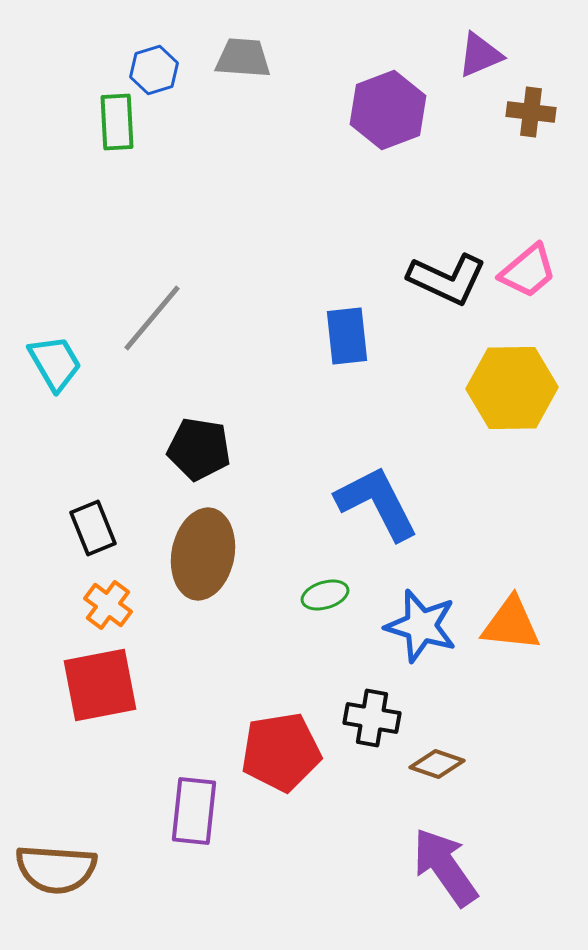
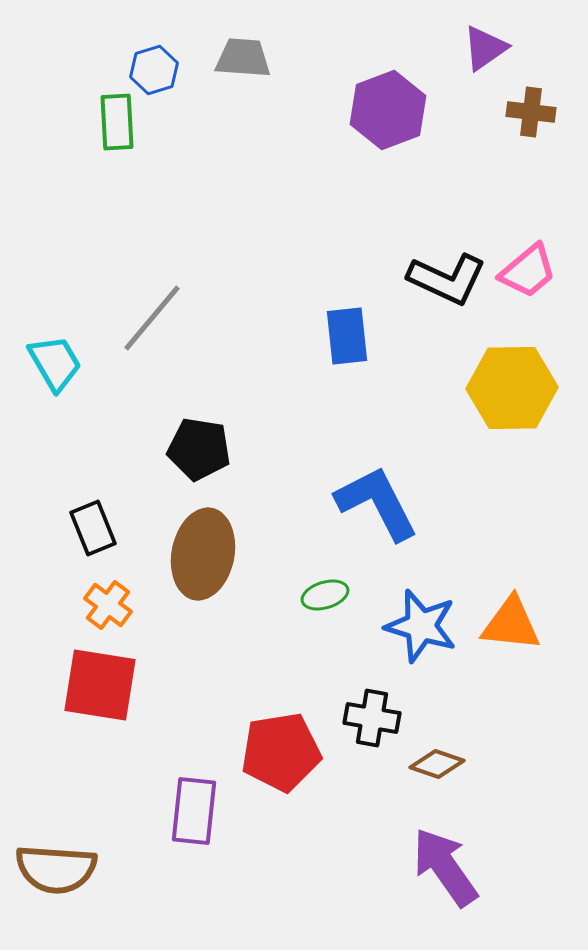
purple triangle: moved 5 px right, 7 px up; rotated 12 degrees counterclockwise
red square: rotated 20 degrees clockwise
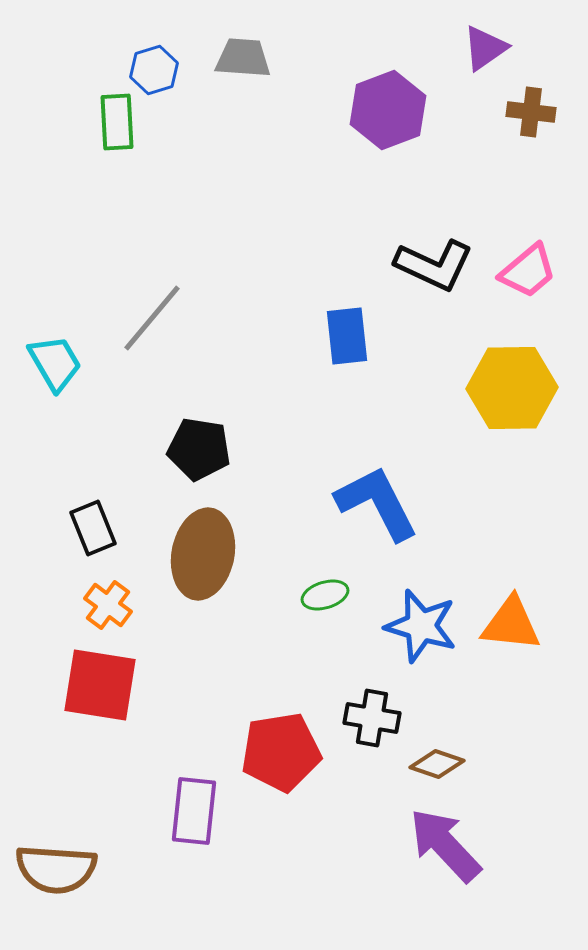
black L-shape: moved 13 px left, 14 px up
purple arrow: moved 22 px up; rotated 8 degrees counterclockwise
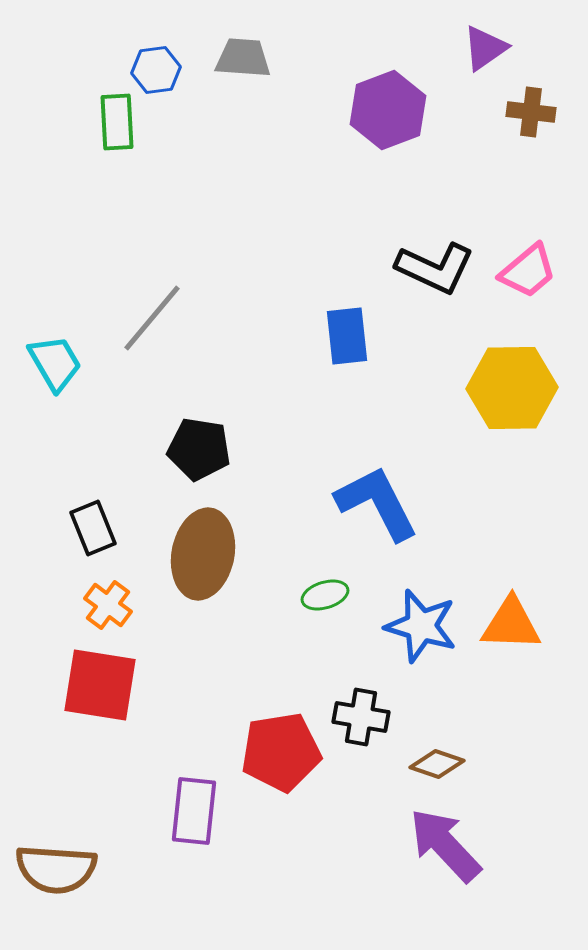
blue hexagon: moved 2 px right; rotated 9 degrees clockwise
black L-shape: moved 1 px right, 3 px down
orange triangle: rotated 4 degrees counterclockwise
black cross: moved 11 px left, 1 px up
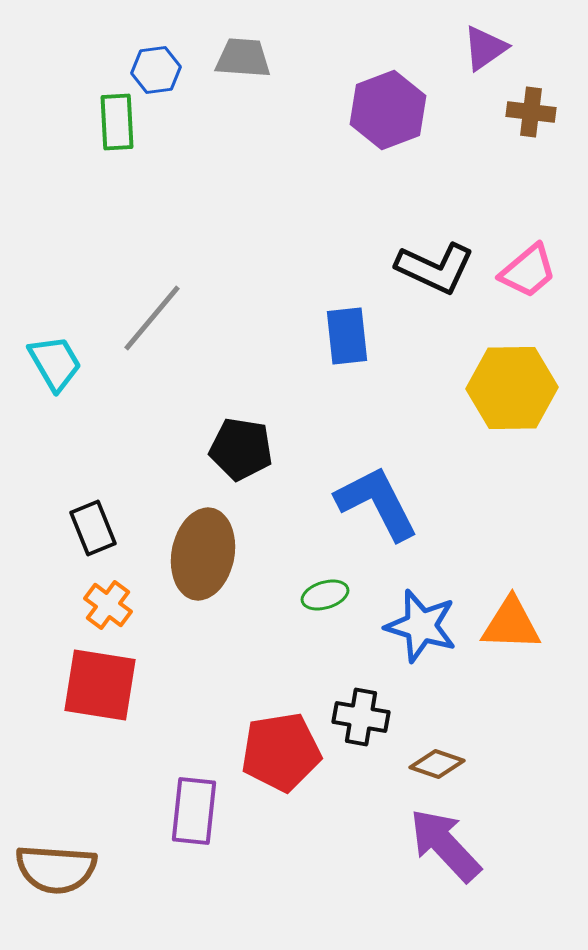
black pentagon: moved 42 px right
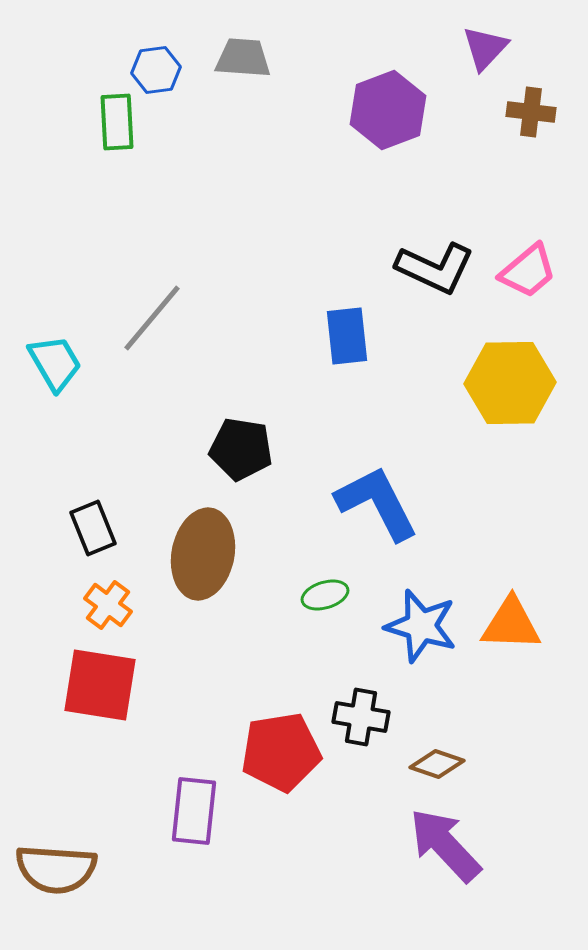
purple triangle: rotated 12 degrees counterclockwise
yellow hexagon: moved 2 px left, 5 px up
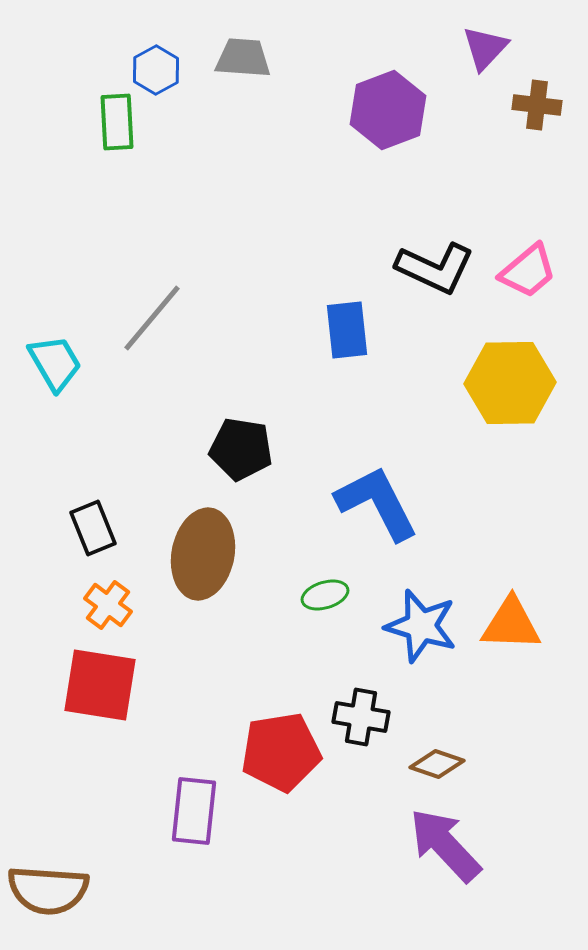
blue hexagon: rotated 21 degrees counterclockwise
brown cross: moved 6 px right, 7 px up
blue rectangle: moved 6 px up
brown semicircle: moved 8 px left, 21 px down
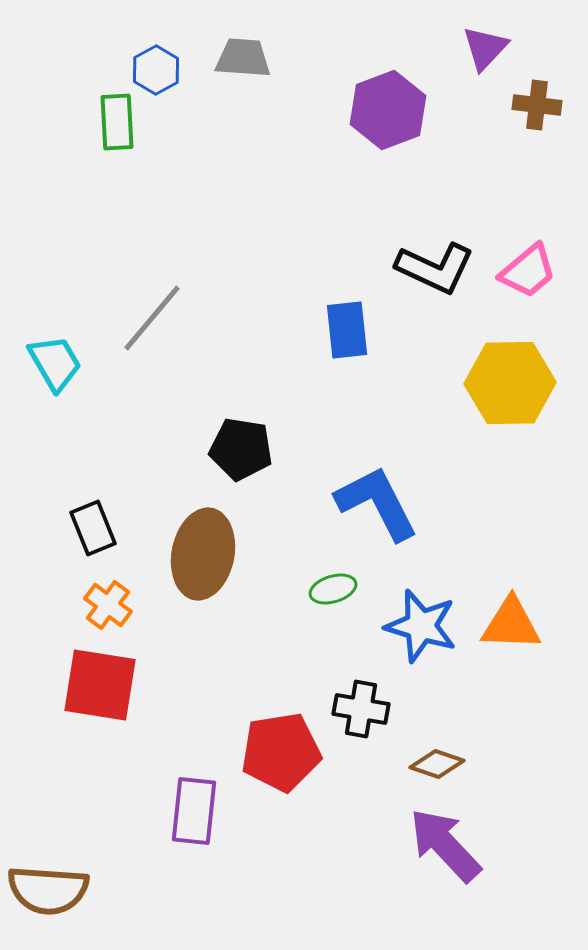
green ellipse: moved 8 px right, 6 px up
black cross: moved 8 px up
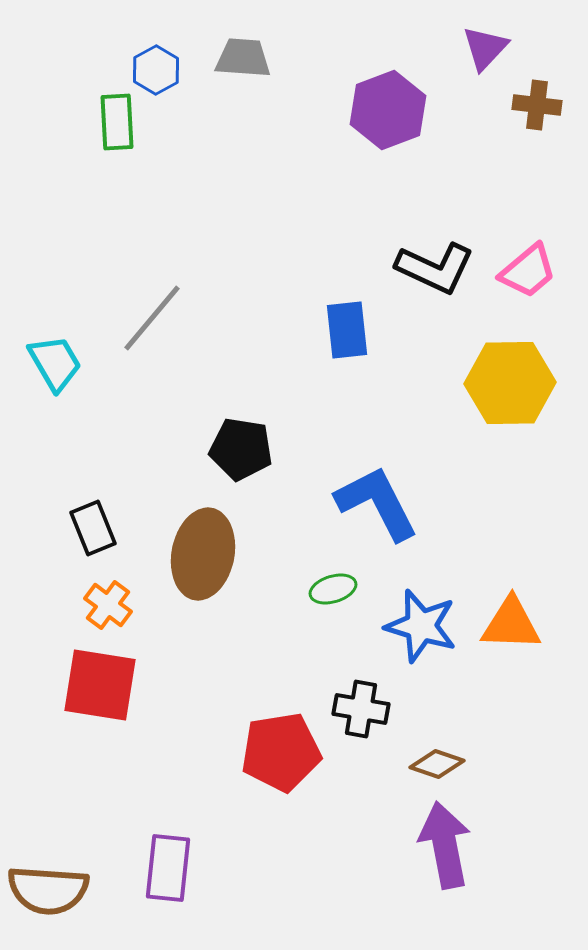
purple rectangle: moved 26 px left, 57 px down
purple arrow: rotated 32 degrees clockwise
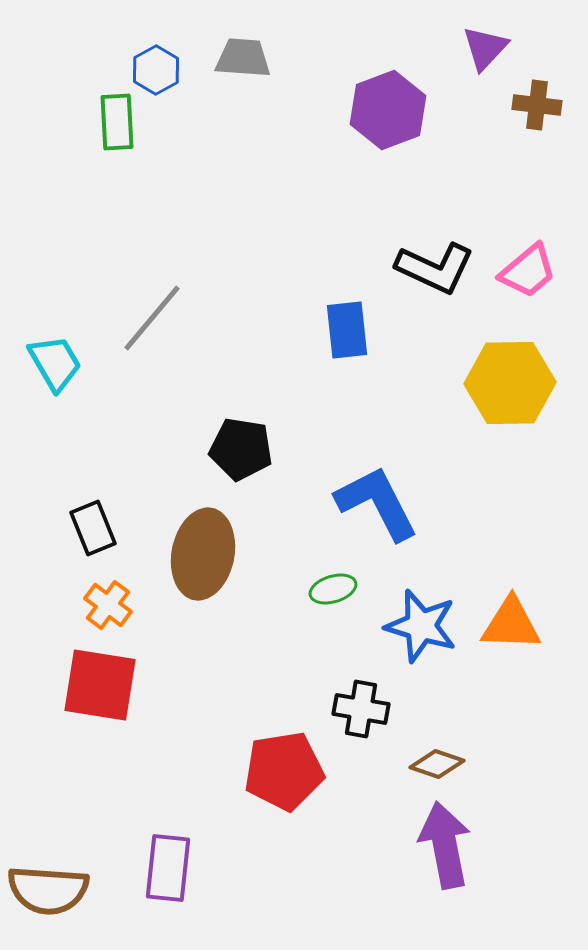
red pentagon: moved 3 px right, 19 px down
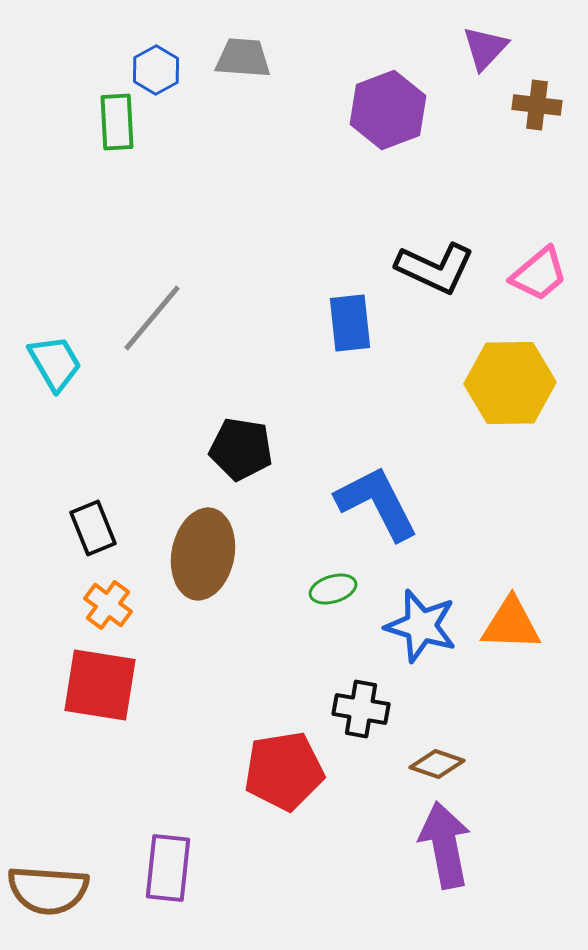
pink trapezoid: moved 11 px right, 3 px down
blue rectangle: moved 3 px right, 7 px up
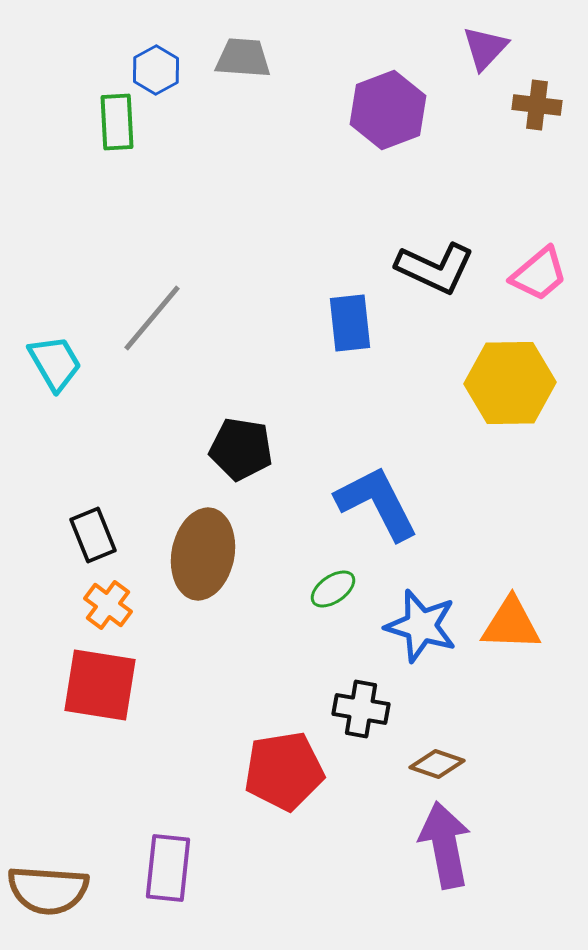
black rectangle: moved 7 px down
green ellipse: rotated 18 degrees counterclockwise
